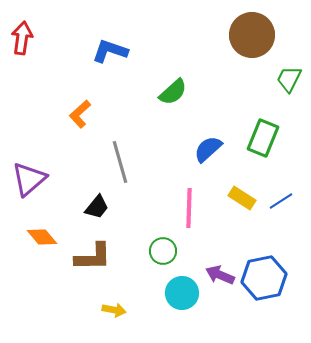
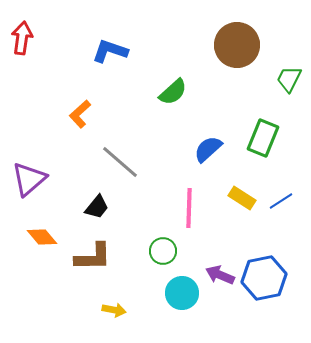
brown circle: moved 15 px left, 10 px down
gray line: rotated 33 degrees counterclockwise
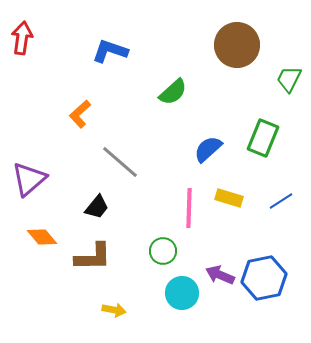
yellow rectangle: moved 13 px left; rotated 16 degrees counterclockwise
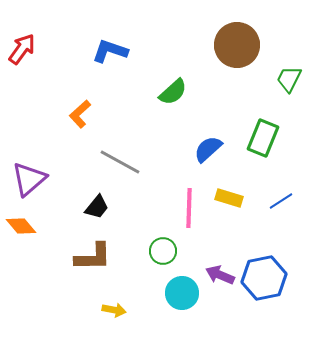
red arrow: moved 11 px down; rotated 28 degrees clockwise
gray line: rotated 12 degrees counterclockwise
orange diamond: moved 21 px left, 11 px up
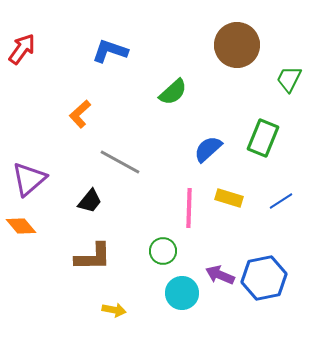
black trapezoid: moved 7 px left, 6 px up
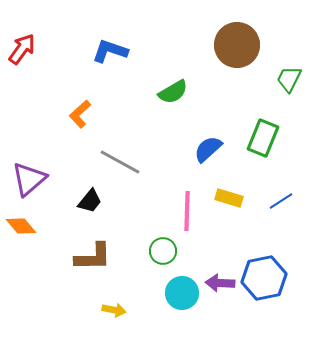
green semicircle: rotated 12 degrees clockwise
pink line: moved 2 px left, 3 px down
purple arrow: moved 8 px down; rotated 20 degrees counterclockwise
